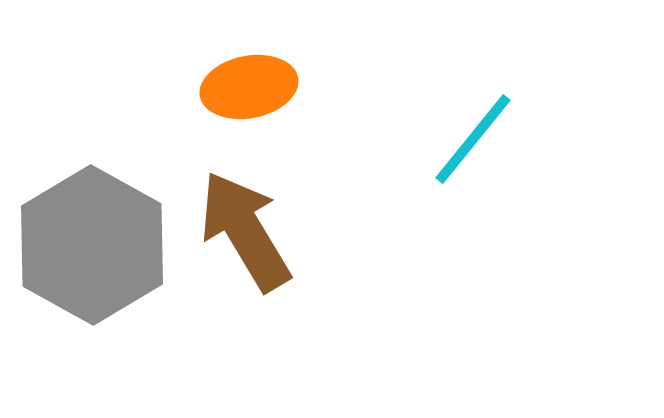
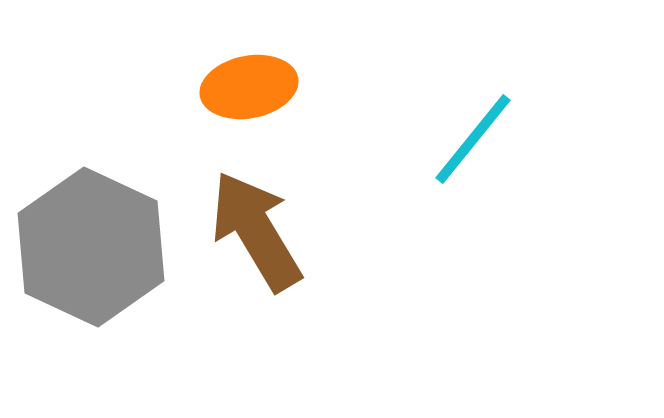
brown arrow: moved 11 px right
gray hexagon: moved 1 px left, 2 px down; rotated 4 degrees counterclockwise
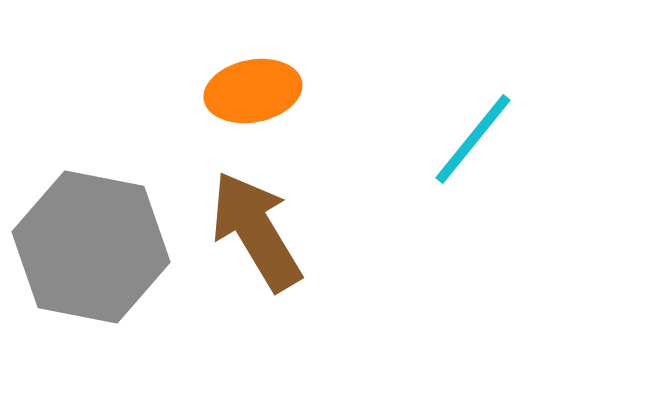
orange ellipse: moved 4 px right, 4 px down
gray hexagon: rotated 14 degrees counterclockwise
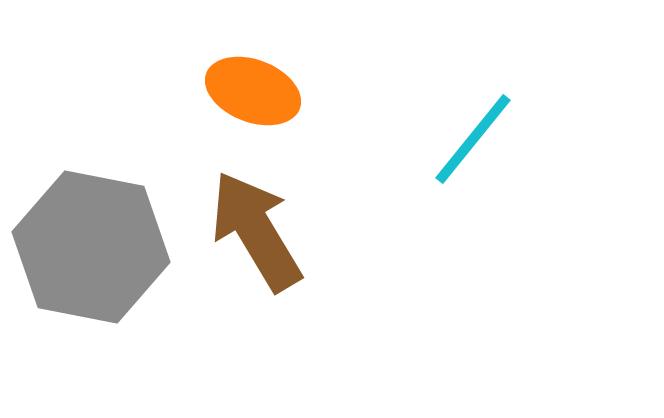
orange ellipse: rotated 32 degrees clockwise
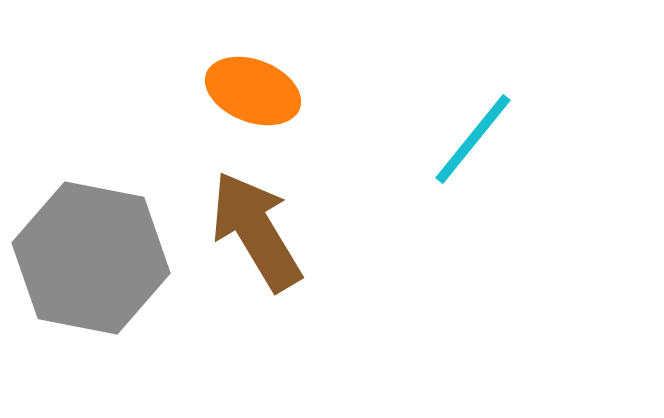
gray hexagon: moved 11 px down
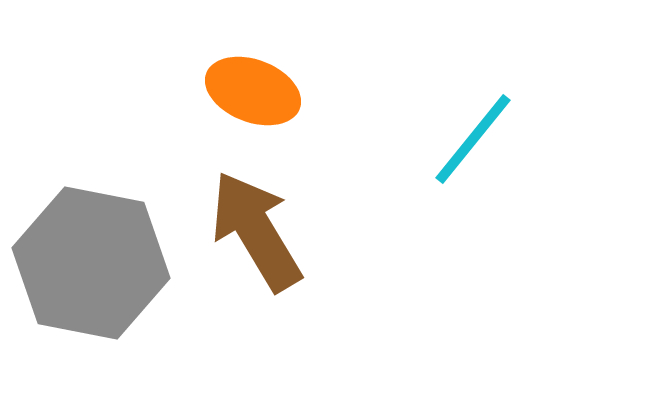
gray hexagon: moved 5 px down
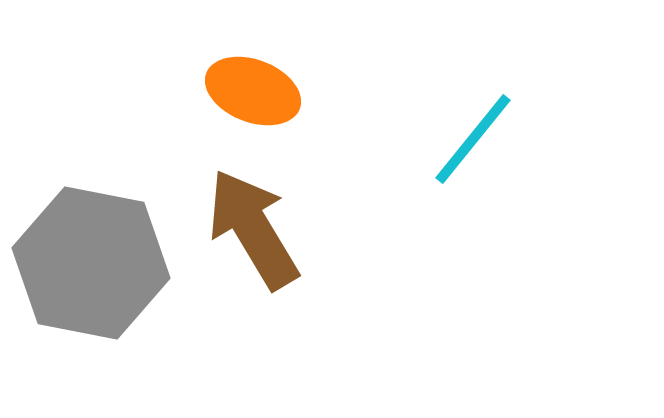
brown arrow: moved 3 px left, 2 px up
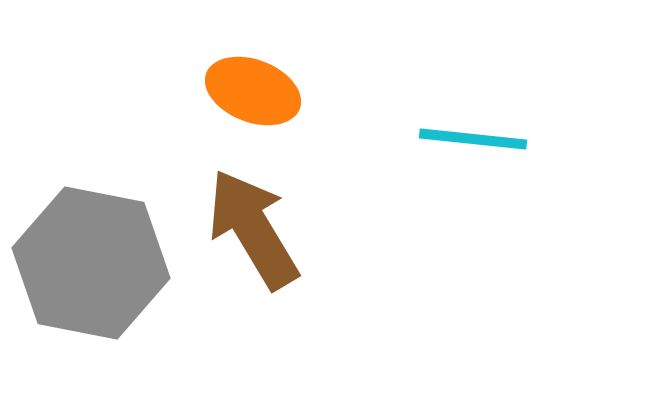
cyan line: rotated 57 degrees clockwise
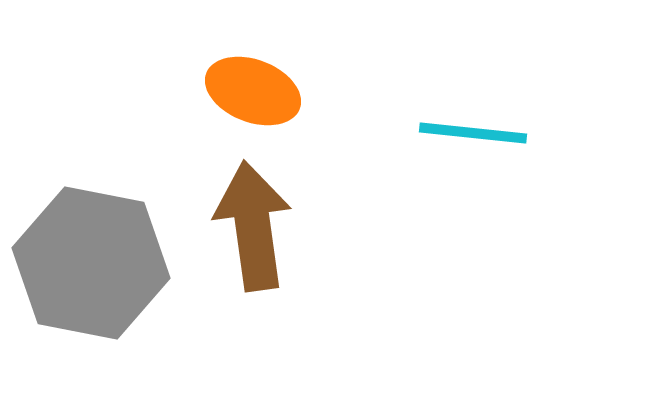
cyan line: moved 6 px up
brown arrow: moved 3 px up; rotated 23 degrees clockwise
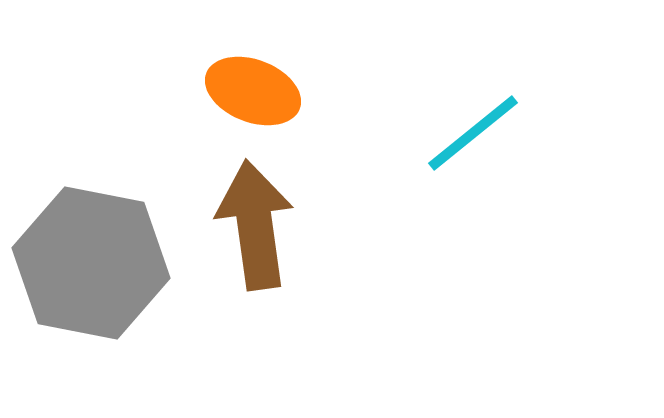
cyan line: rotated 45 degrees counterclockwise
brown arrow: moved 2 px right, 1 px up
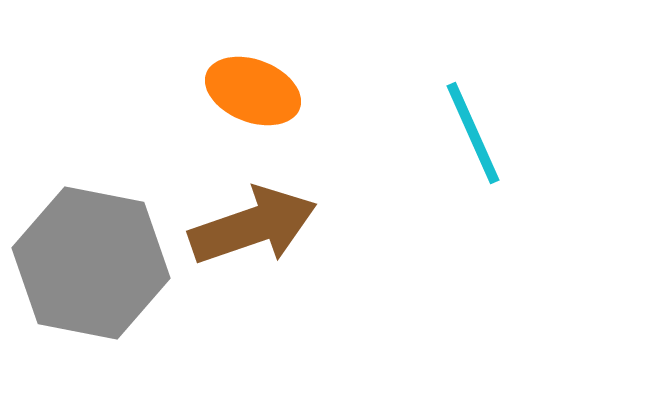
cyan line: rotated 75 degrees counterclockwise
brown arrow: moved 2 px left, 1 px down; rotated 79 degrees clockwise
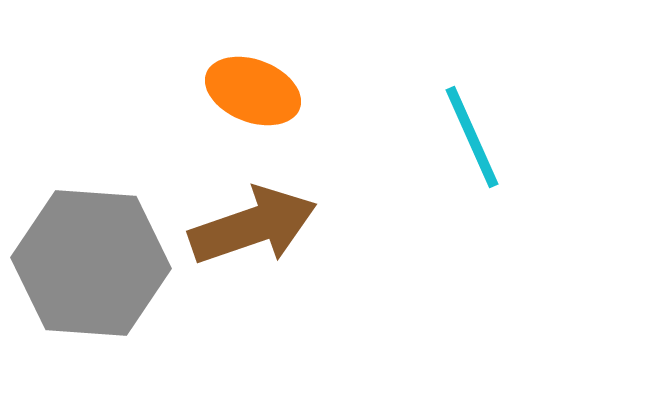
cyan line: moved 1 px left, 4 px down
gray hexagon: rotated 7 degrees counterclockwise
